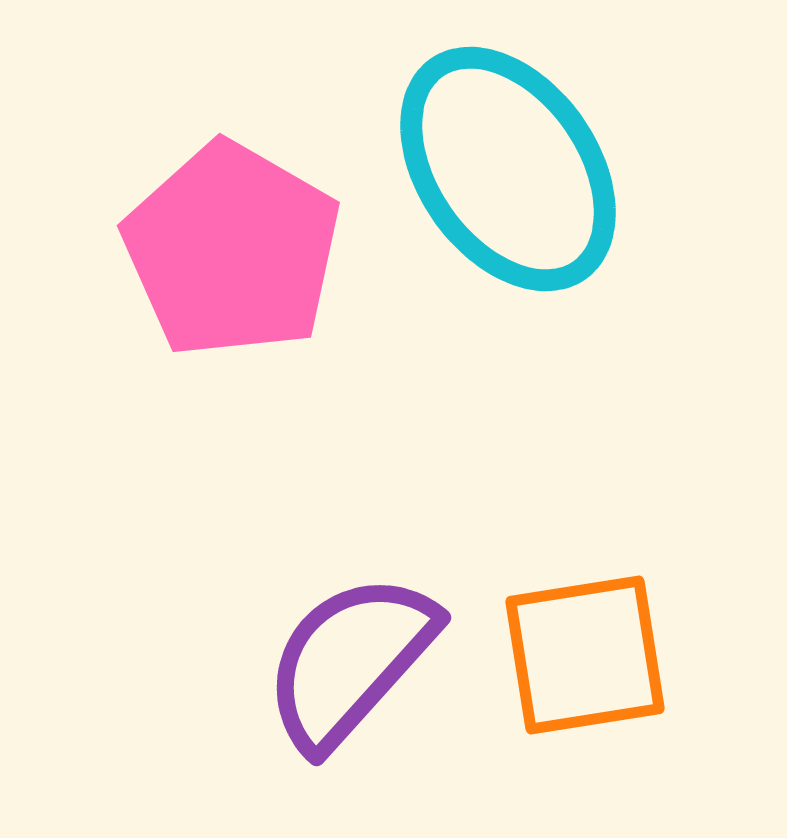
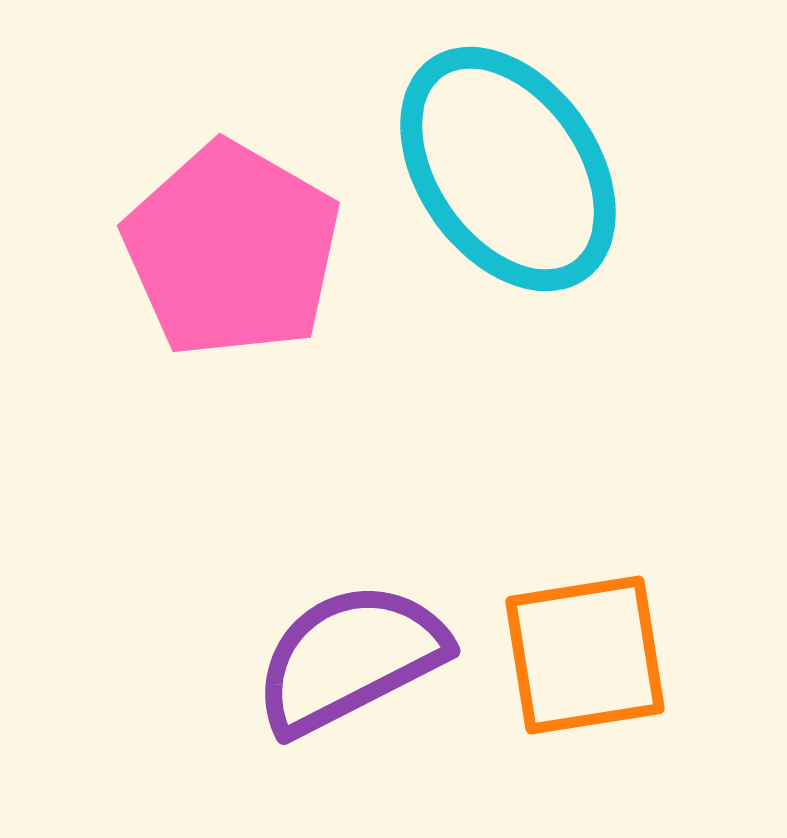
purple semicircle: moved 3 px up; rotated 21 degrees clockwise
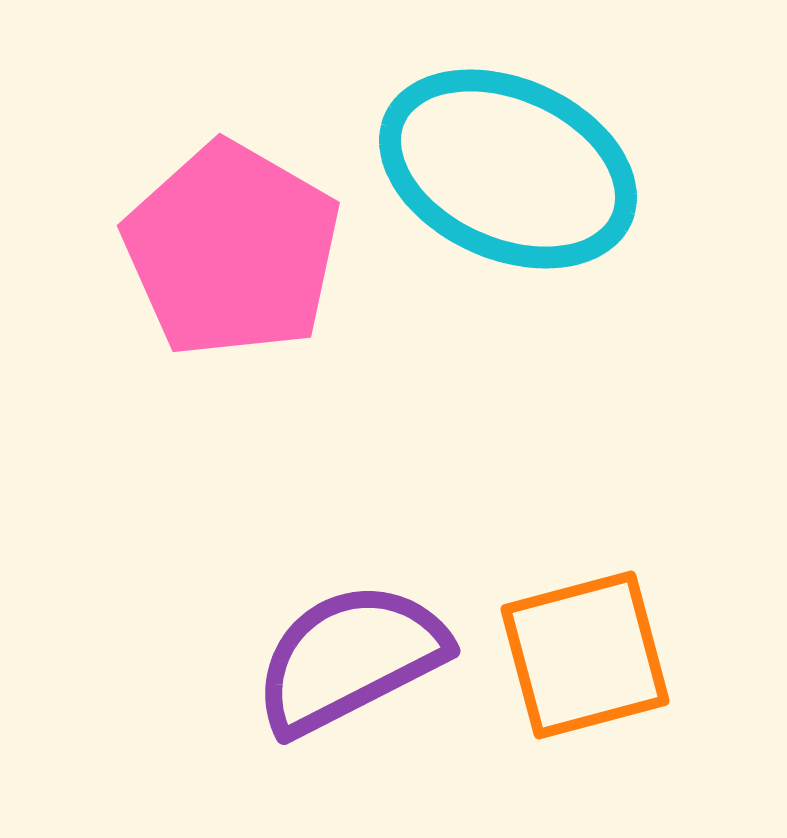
cyan ellipse: rotated 31 degrees counterclockwise
orange square: rotated 6 degrees counterclockwise
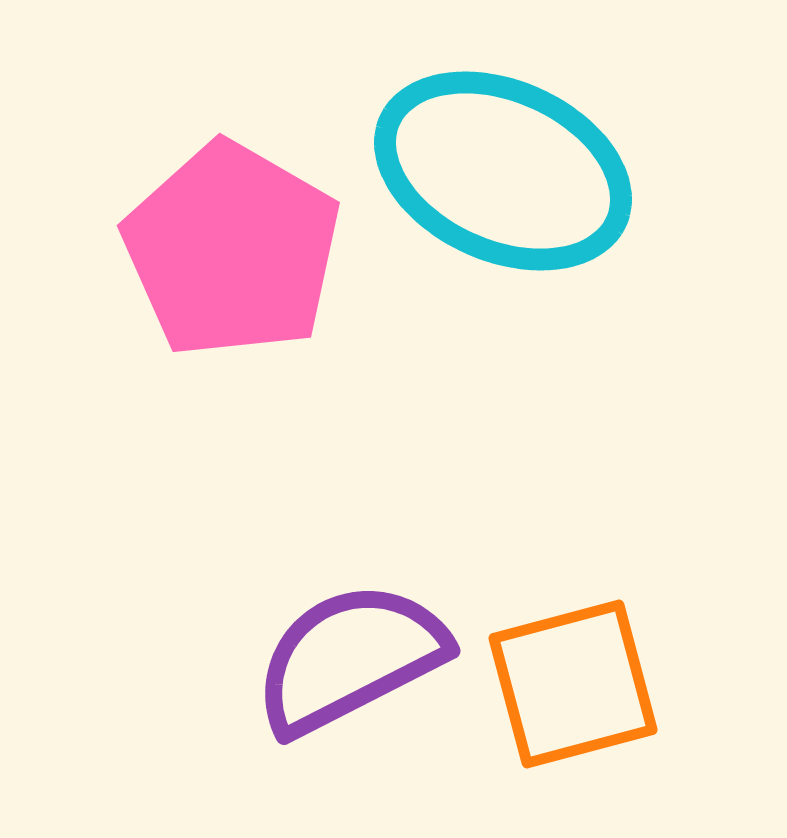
cyan ellipse: moved 5 px left, 2 px down
orange square: moved 12 px left, 29 px down
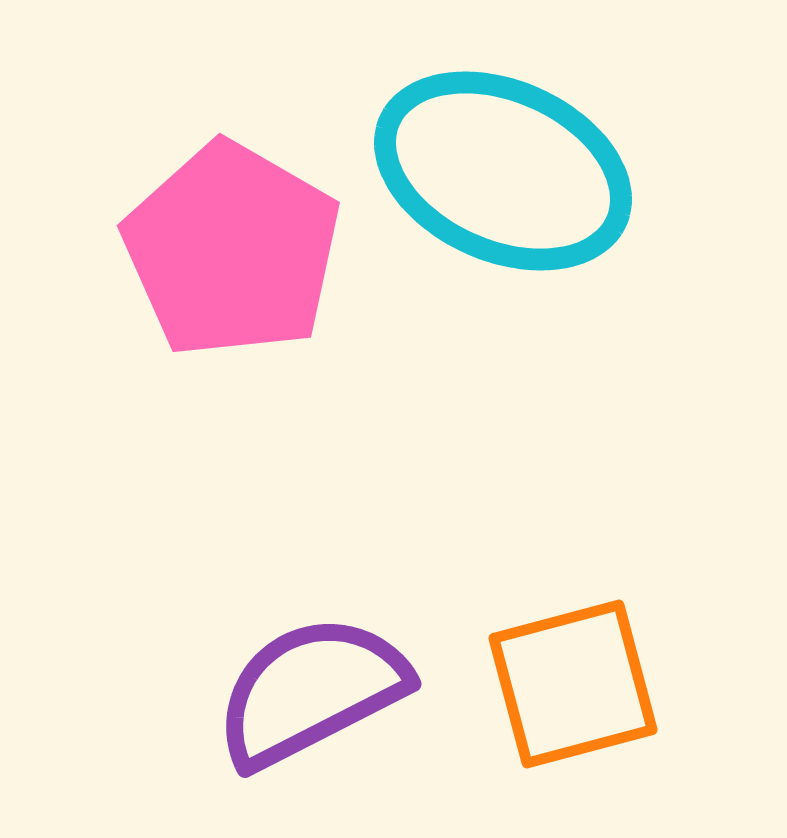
purple semicircle: moved 39 px left, 33 px down
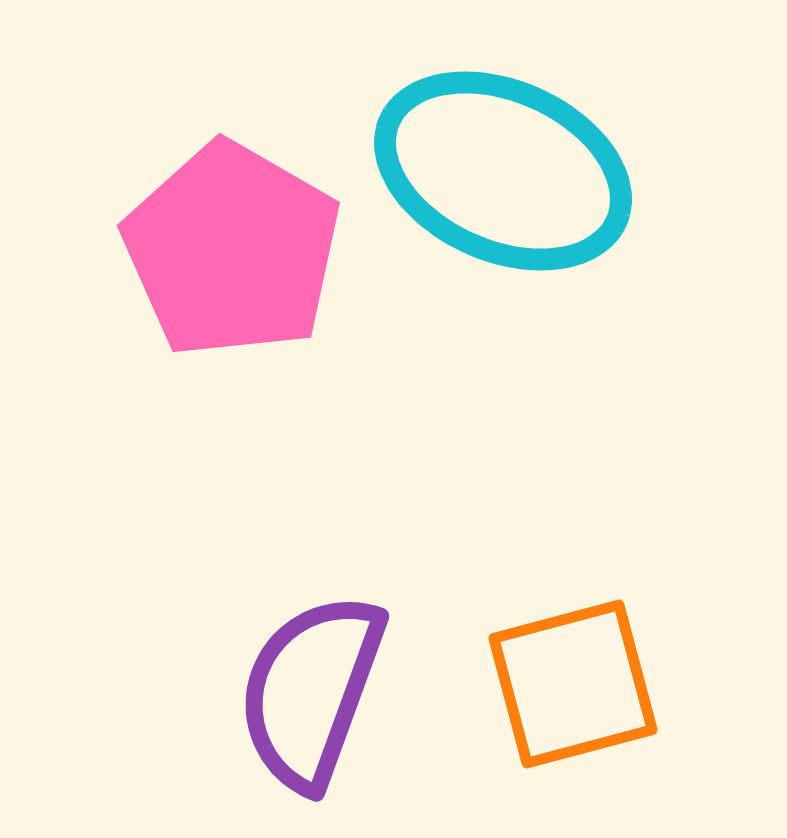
purple semicircle: rotated 43 degrees counterclockwise
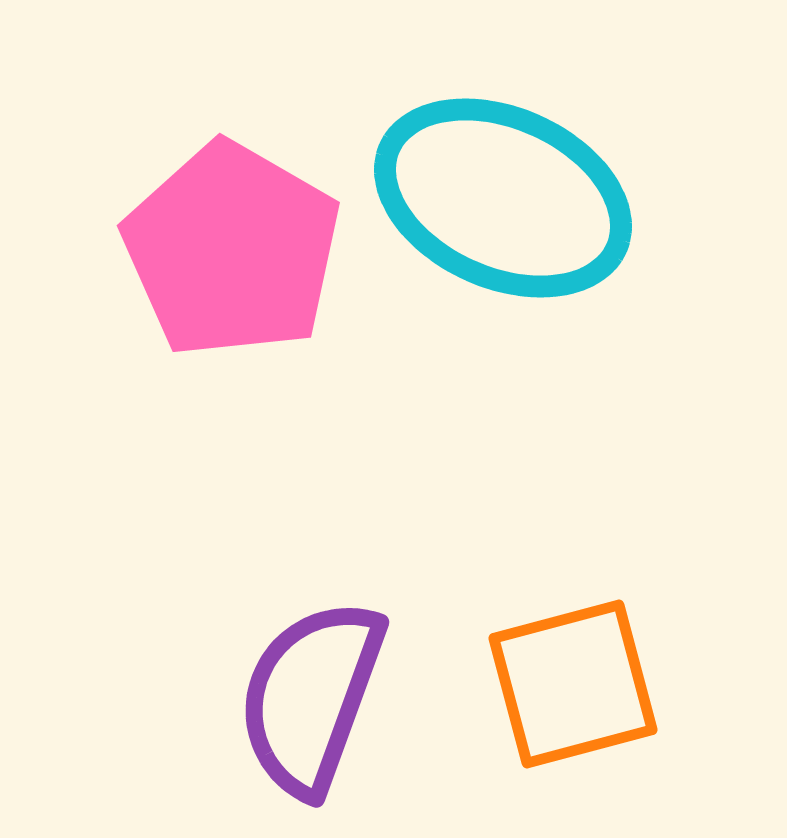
cyan ellipse: moved 27 px down
purple semicircle: moved 6 px down
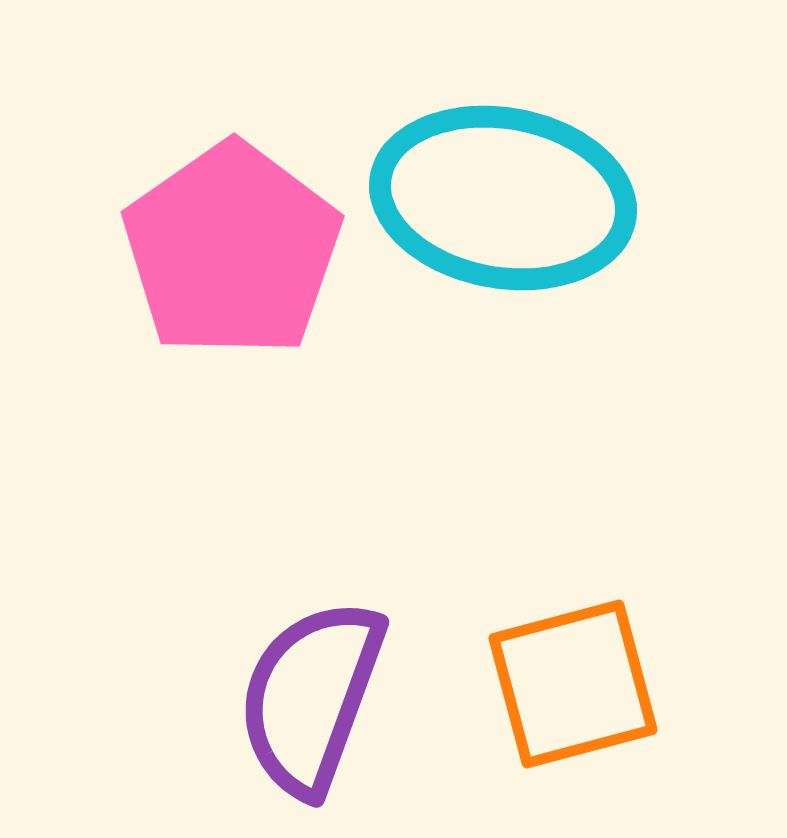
cyan ellipse: rotated 14 degrees counterclockwise
pink pentagon: rotated 7 degrees clockwise
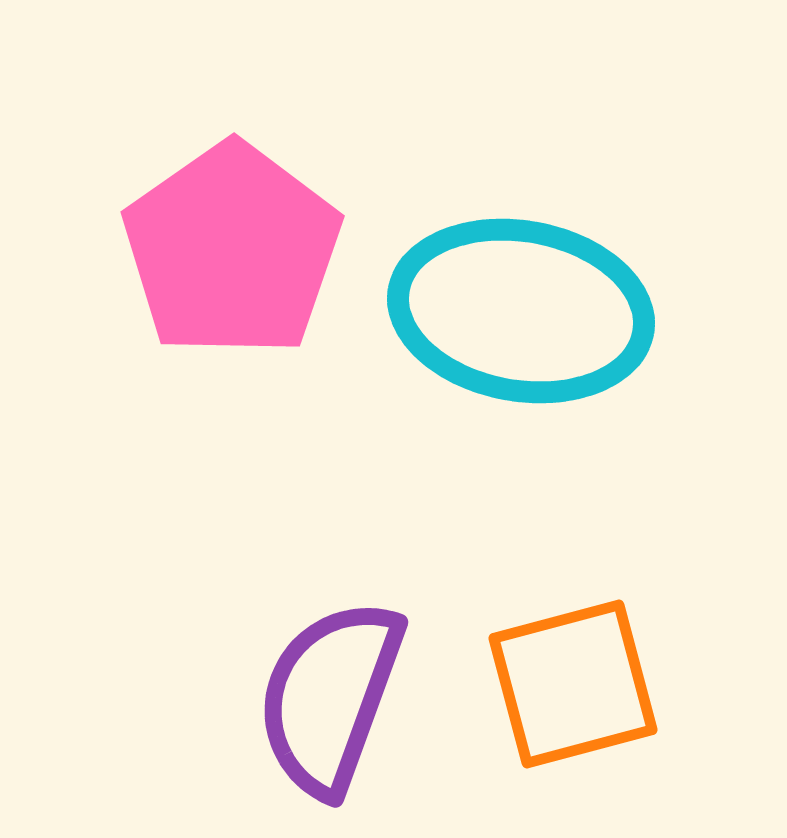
cyan ellipse: moved 18 px right, 113 px down
purple semicircle: moved 19 px right
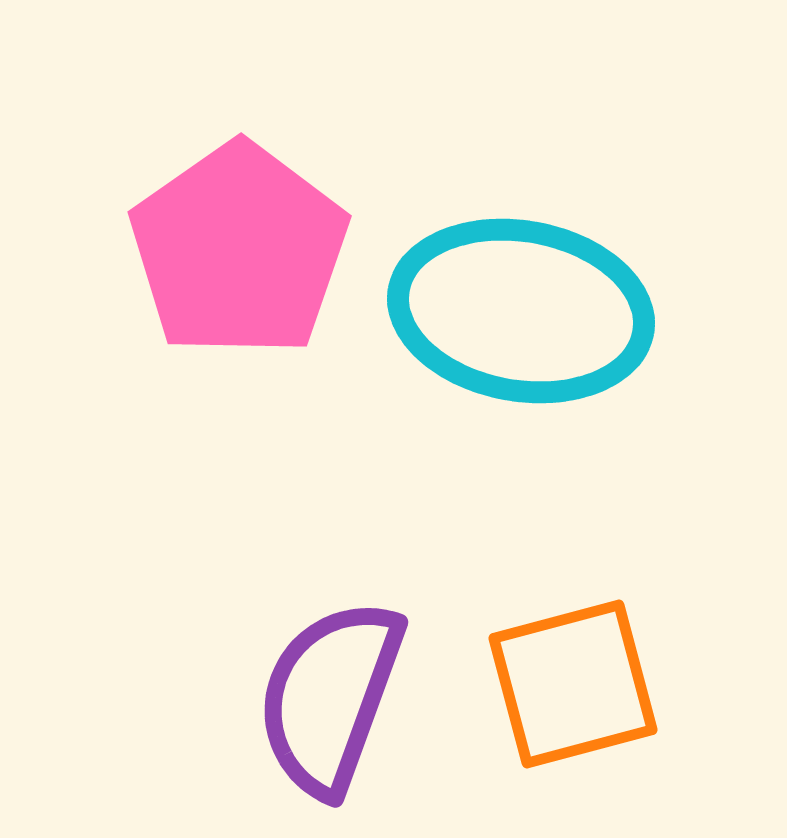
pink pentagon: moved 7 px right
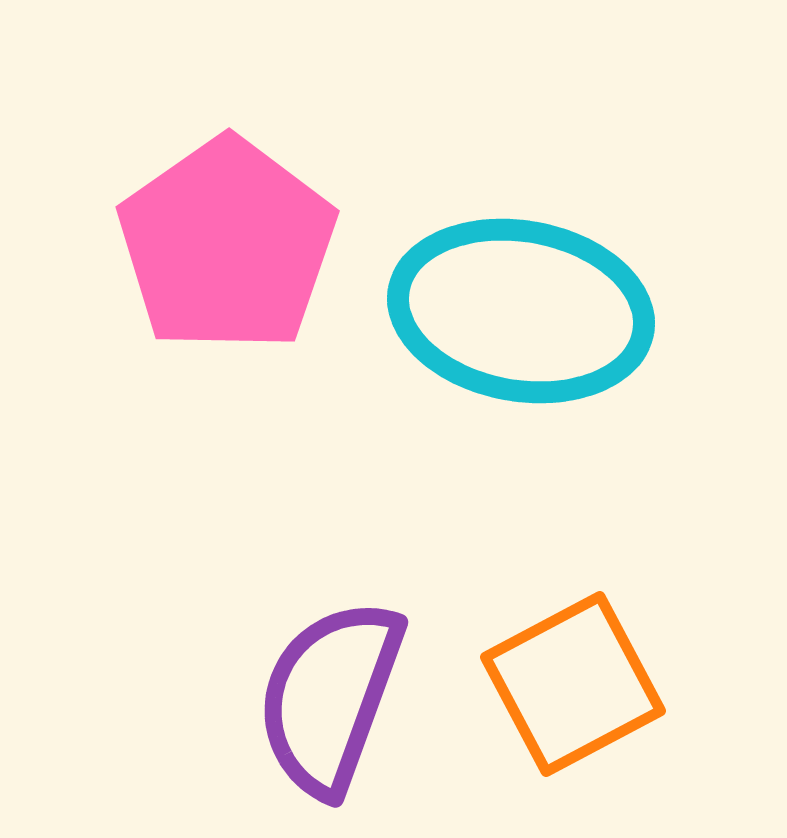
pink pentagon: moved 12 px left, 5 px up
orange square: rotated 13 degrees counterclockwise
